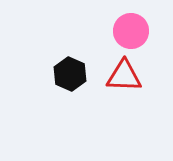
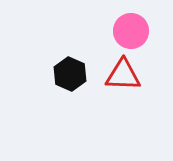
red triangle: moved 1 px left, 1 px up
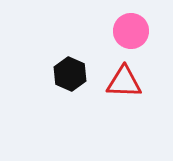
red triangle: moved 1 px right, 7 px down
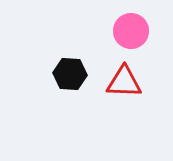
black hexagon: rotated 20 degrees counterclockwise
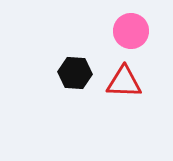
black hexagon: moved 5 px right, 1 px up
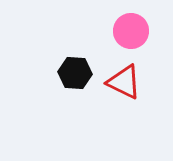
red triangle: rotated 24 degrees clockwise
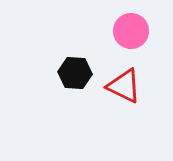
red triangle: moved 4 px down
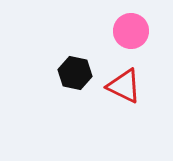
black hexagon: rotated 8 degrees clockwise
